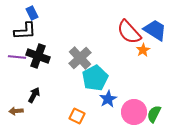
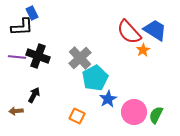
black L-shape: moved 3 px left, 4 px up
green semicircle: moved 2 px right, 1 px down
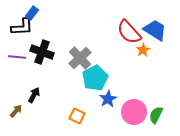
blue rectangle: rotated 64 degrees clockwise
black cross: moved 4 px right, 4 px up
brown arrow: rotated 136 degrees clockwise
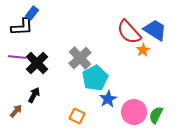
black cross: moved 5 px left, 11 px down; rotated 25 degrees clockwise
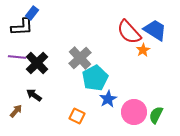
black arrow: rotated 84 degrees counterclockwise
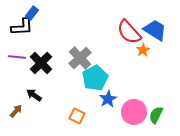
black cross: moved 4 px right
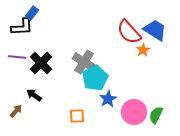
gray cross: moved 4 px right, 4 px down; rotated 15 degrees counterclockwise
orange square: rotated 28 degrees counterclockwise
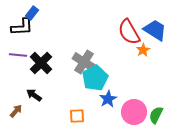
red semicircle: rotated 12 degrees clockwise
purple line: moved 1 px right, 2 px up
